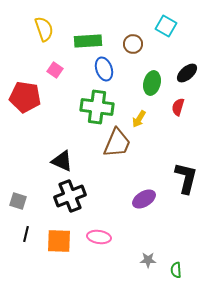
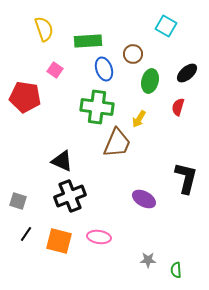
brown circle: moved 10 px down
green ellipse: moved 2 px left, 2 px up
purple ellipse: rotated 60 degrees clockwise
black line: rotated 21 degrees clockwise
orange square: rotated 12 degrees clockwise
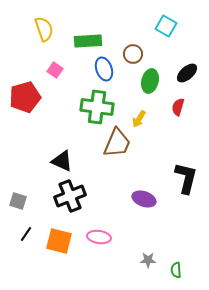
red pentagon: rotated 24 degrees counterclockwise
purple ellipse: rotated 10 degrees counterclockwise
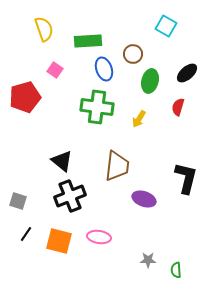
brown trapezoid: moved 23 px down; rotated 16 degrees counterclockwise
black triangle: rotated 15 degrees clockwise
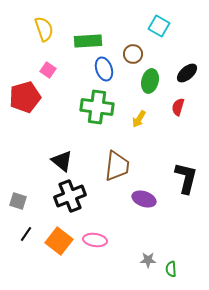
cyan square: moved 7 px left
pink square: moved 7 px left
pink ellipse: moved 4 px left, 3 px down
orange square: rotated 24 degrees clockwise
green semicircle: moved 5 px left, 1 px up
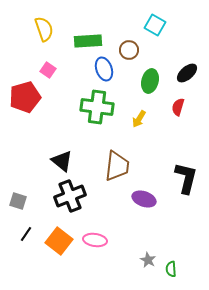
cyan square: moved 4 px left, 1 px up
brown circle: moved 4 px left, 4 px up
gray star: rotated 28 degrees clockwise
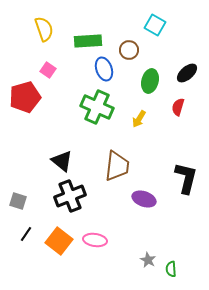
green cross: rotated 16 degrees clockwise
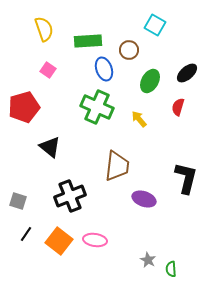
green ellipse: rotated 15 degrees clockwise
red pentagon: moved 1 px left, 10 px down
yellow arrow: rotated 108 degrees clockwise
black triangle: moved 12 px left, 14 px up
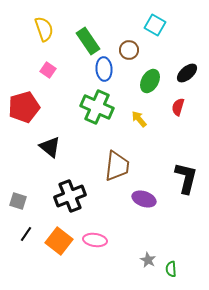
green rectangle: rotated 60 degrees clockwise
blue ellipse: rotated 15 degrees clockwise
